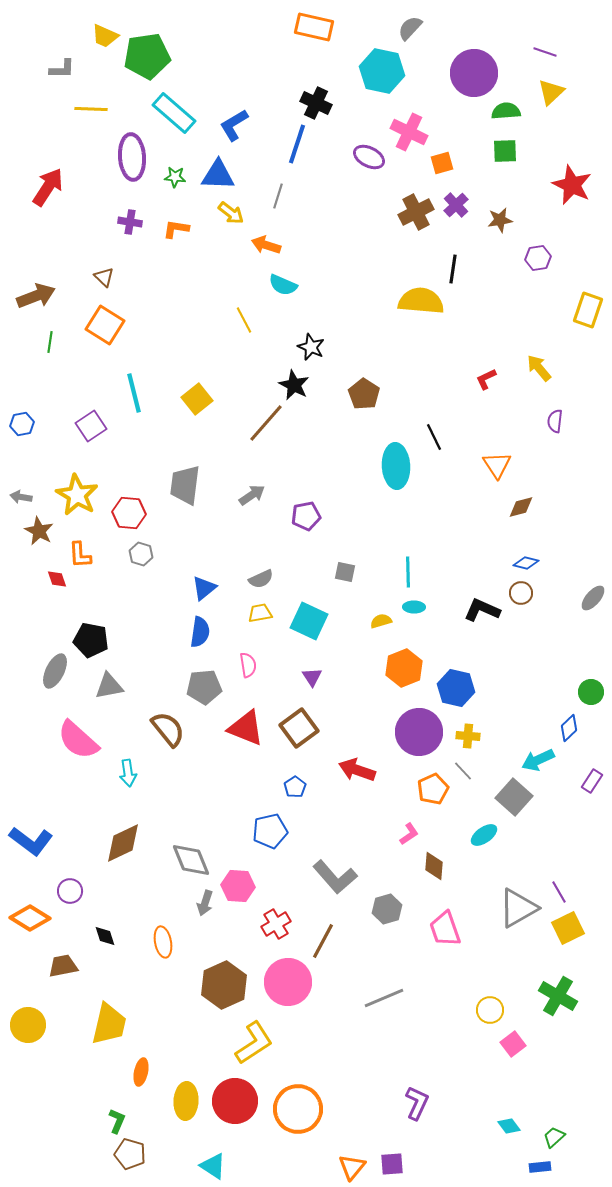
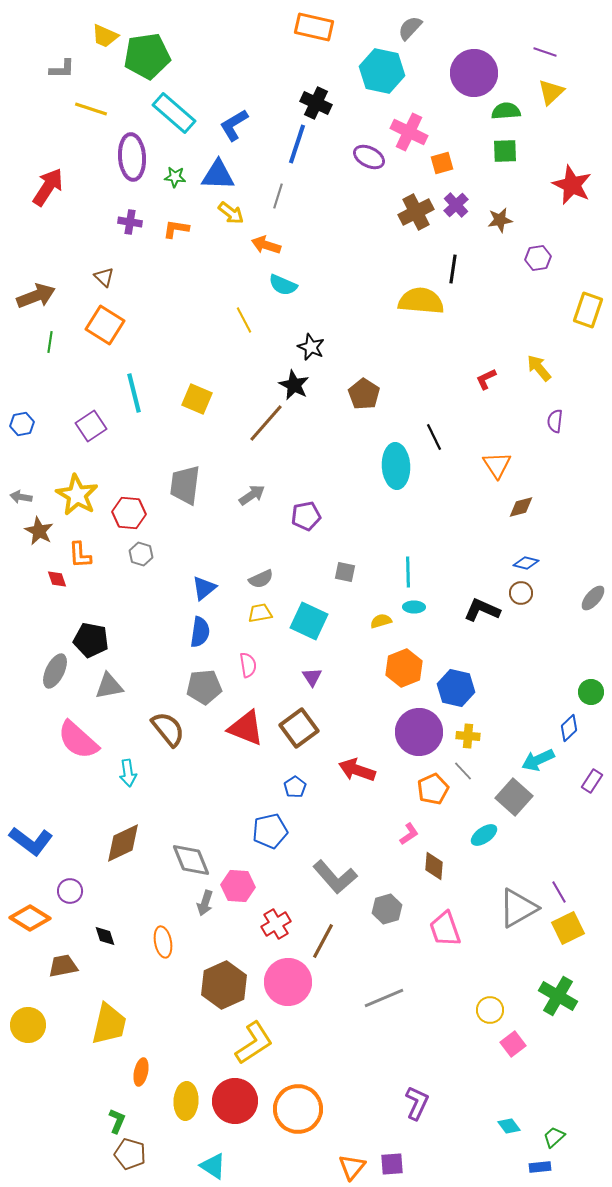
yellow line at (91, 109): rotated 16 degrees clockwise
yellow square at (197, 399): rotated 28 degrees counterclockwise
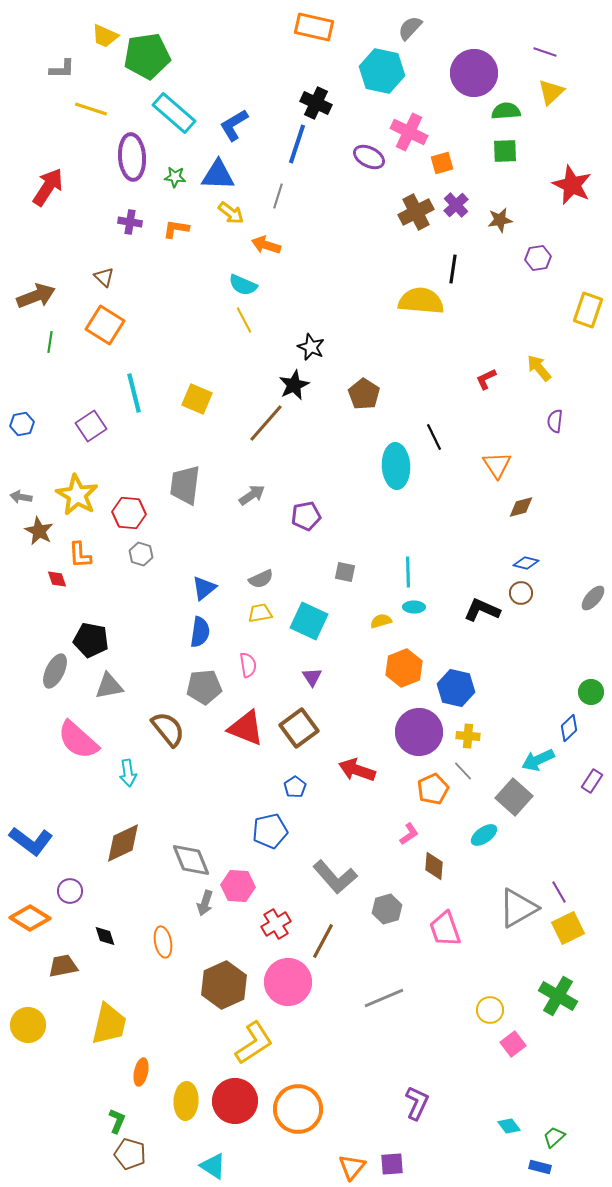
cyan semicircle at (283, 285): moved 40 px left
black star at (294, 385): rotated 20 degrees clockwise
blue rectangle at (540, 1167): rotated 20 degrees clockwise
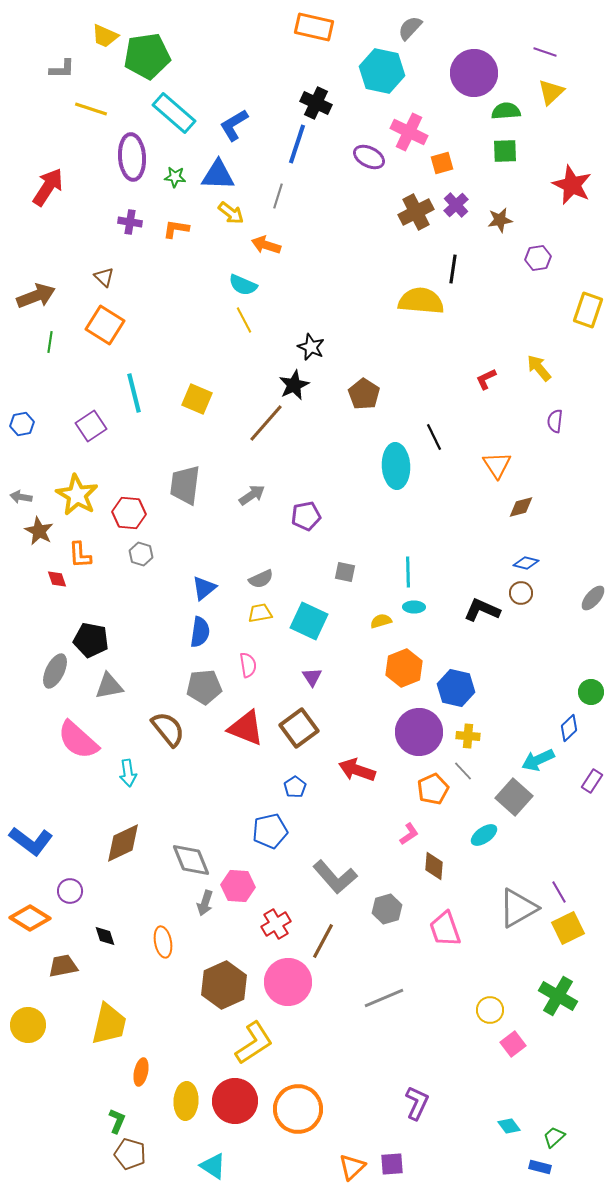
orange triangle at (352, 1167): rotated 8 degrees clockwise
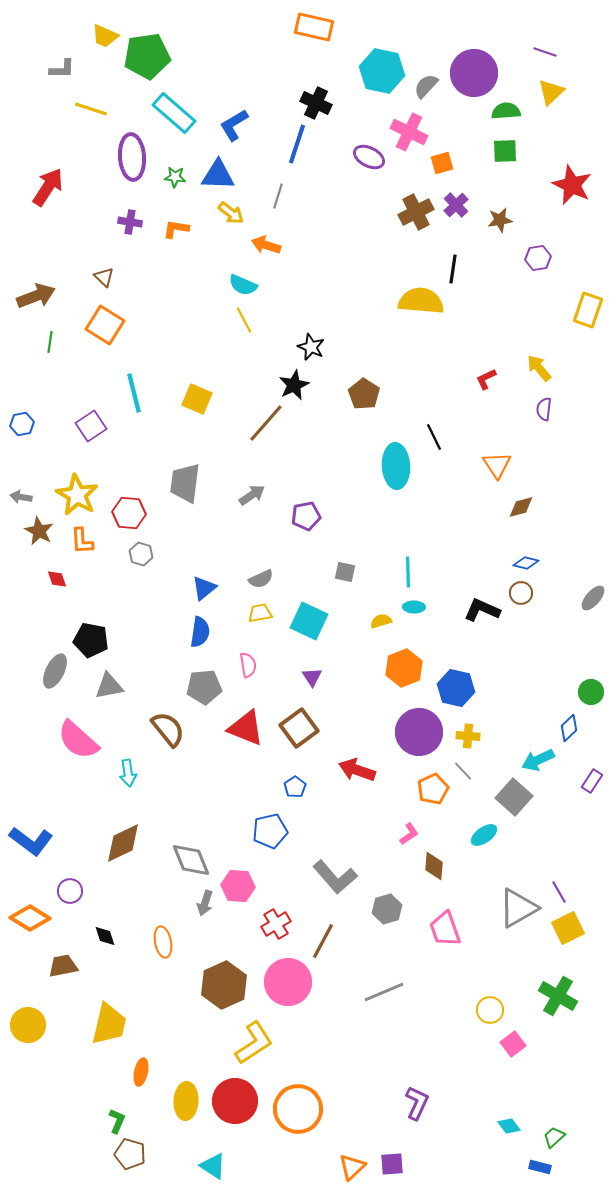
gray semicircle at (410, 28): moved 16 px right, 58 px down
purple semicircle at (555, 421): moved 11 px left, 12 px up
gray trapezoid at (185, 485): moved 2 px up
orange L-shape at (80, 555): moved 2 px right, 14 px up
gray line at (384, 998): moved 6 px up
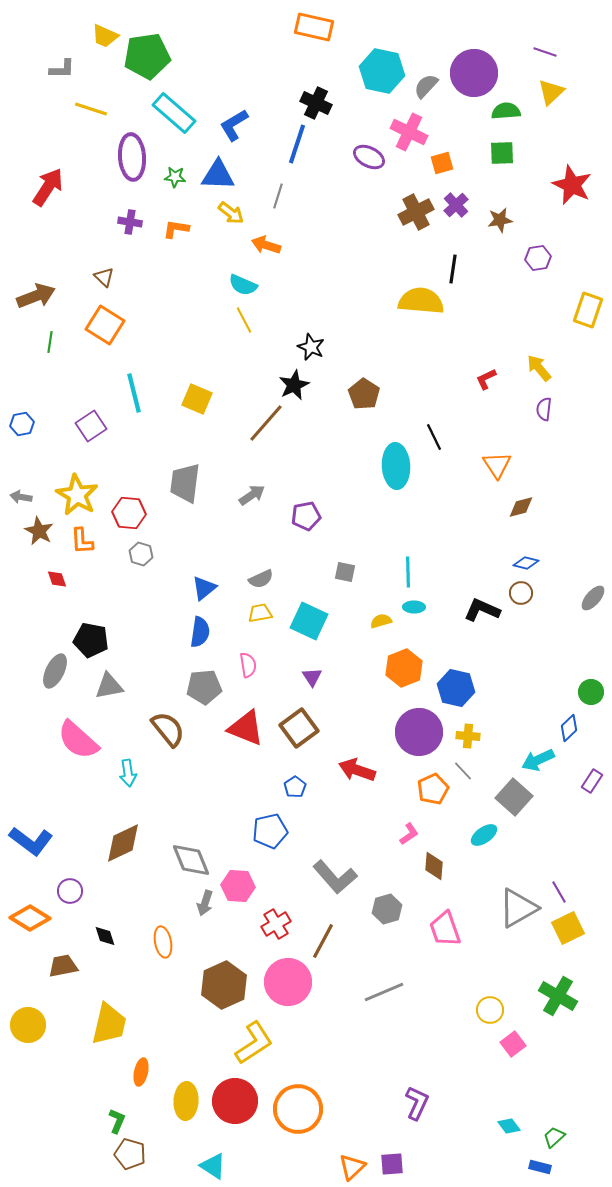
green square at (505, 151): moved 3 px left, 2 px down
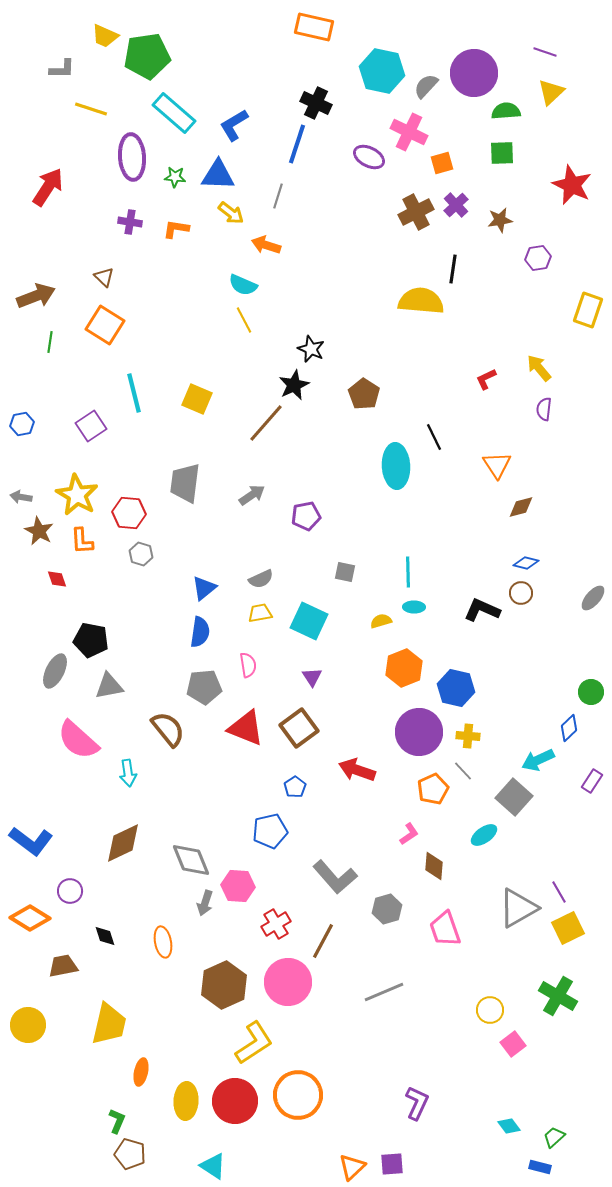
black star at (311, 347): moved 2 px down
orange circle at (298, 1109): moved 14 px up
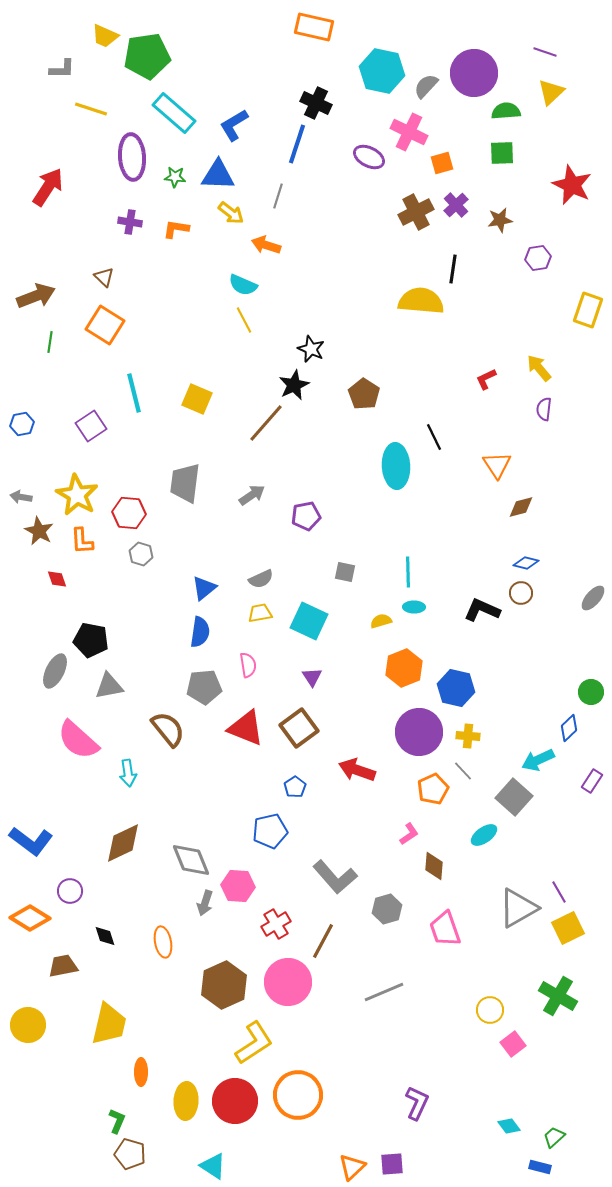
orange ellipse at (141, 1072): rotated 12 degrees counterclockwise
